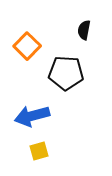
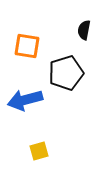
orange square: rotated 36 degrees counterclockwise
black pentagon: rotated 20 degrees counterclockwise
blue arrow: moved 7 px left, 16 px up
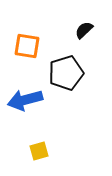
black semicircle: rotated 36 degrees clockwise
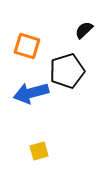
orange square: rotated 8 degrees clockwise
black pentagon: moved 1 px right, 2 px up
blue arrow: moved 6 px right, 7 px up
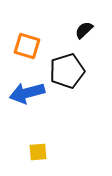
blue arrow: moved 4 px left
yellow square: moved 1 px left, 1 px down; rotated 12 degrees clockwise
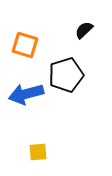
orange square: moved 2 px left, 1 px up
black pentagon: moved 1 px left, 4 px down
blue arrow: moved 1 px left, 1 px down
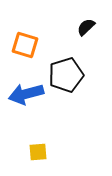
black semicircle: moved 2 px right, 3 px up
